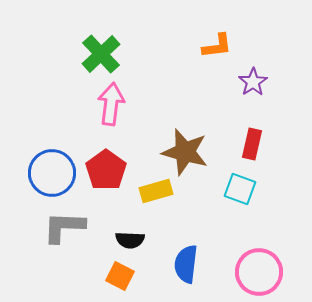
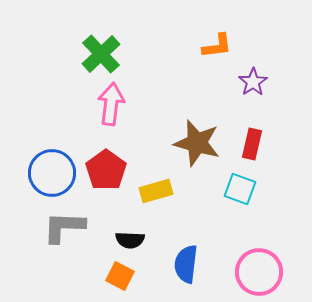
brown star: moved 12 px right, 9 px up
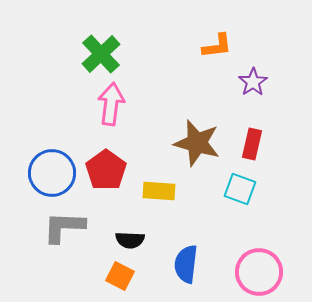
yellow rectangle: moved 3 px right; rotated 20 degrees clockwise
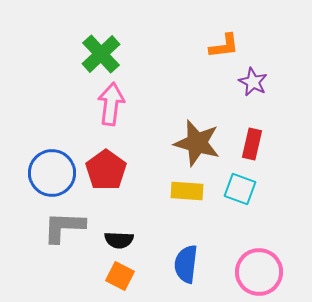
orange L-shape: moved 7 px right
purple star: rotated 12 degrees counterclockwise
yellow rectangle: moved 28 px right
black semicircle: moved 11 px left
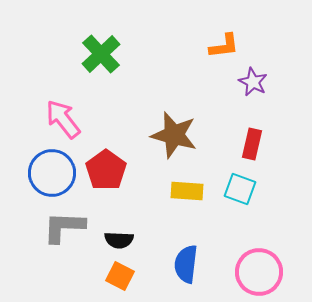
pink arrow: moved 48 px left, 15 px down; rotated 45 degrees counterclockwise
brown star: moved 23 px left, 8 px up
